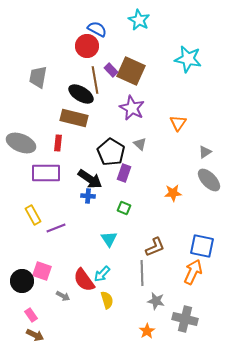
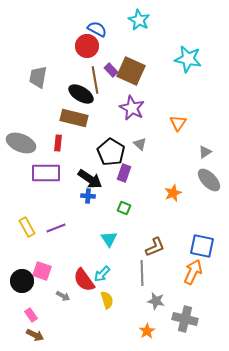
orange star at (173, 193): rotated 18 degrees counterclockwise
yellow rectangle at (33, 215): moved 6 px left, 12 px down
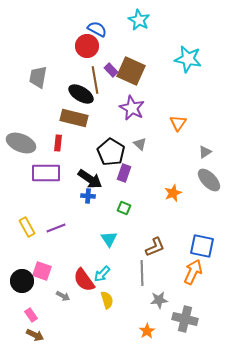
gray star at (156, 301): moved 3 px right, 1 px up; rotated 18 degrees counterclockwise
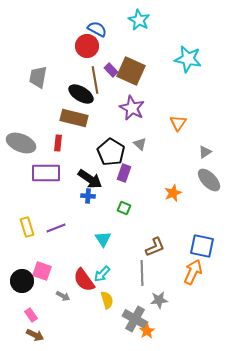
yellow rectangle at (27, 227): rotated 12 degrees clockwise
cyan triangle at (109, 239): moved 6 px left
gray cross at (185, 319): moved 50 px left; rotated 15 degrees clockwise
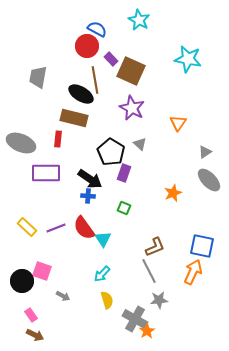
purple rectangle at (111, 70): moved 11 px up
red rectangle at (58, 143): moved 4 px up
yellow rectangle at (27, 227): rotated 30 degrees counterclockwise
gray line at (142, 273): moved 7 px right, 2 px up; rotated 25 degrees counterclockwise
red semicircle at (84, 280): moved 52 px up
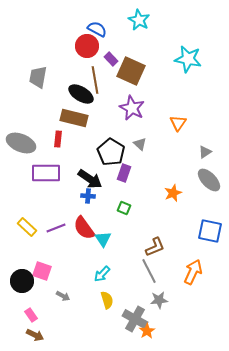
blue square at (202, 246): moved 8 px right, 15 px up
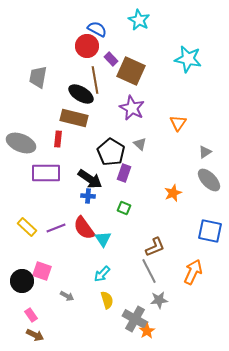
gray arrow at (63, 296): moved 4 px right
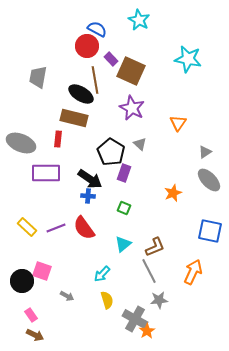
cyan triangle at (103, 239): moved 20 px right, 5 px down; rotated 24 degrees clockwise
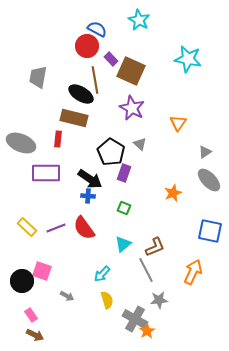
gray line at (149, 271): moved 3 px left, 1 px up
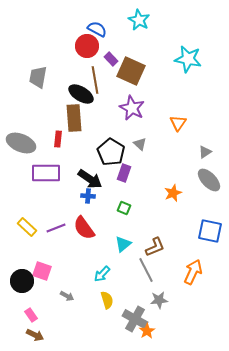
brown rectangle at (74, 118): rotated 72 degrees clockwise
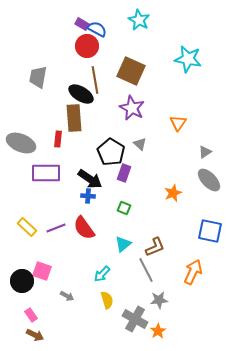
purple rectangle at (111, 59): moved 29 px left, 35 px up; rotated 16 degrees counterclockwise
orange star at (147, 331): moved 11 px right
